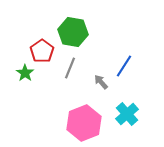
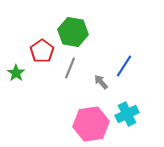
green star: moved 9 px left
cyan cross: rotated 15 degrees clockwise
pink hexagon: moved 7 px right, 1 px down; rotated 12 degrees clockwise
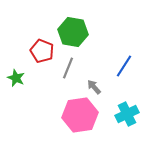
red pentagon: rotated 15 degrees counterclockwise
gray line: moved 2 px left
green star: moved 5 px down; rotated 12 degrees counterclockwise
gray arrow: moved 7 px left, 5 px down
pink hexagon: moved 11 px left, 9 px up
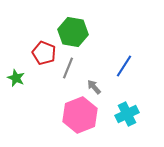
red pentagon: moved 2 px right, 2 px down
pink hexagon: rotated 12 degrees counterclockwise
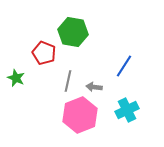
gray line: moved 13 px down; rotated 10 degrees counterclockwise
gray arrow: rotated 42 degrees counterclockwise
cyan cross: moved 4 px up
